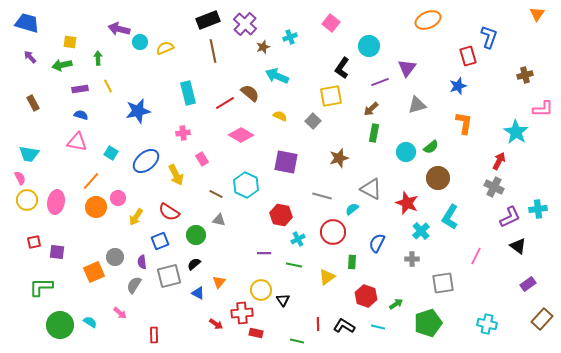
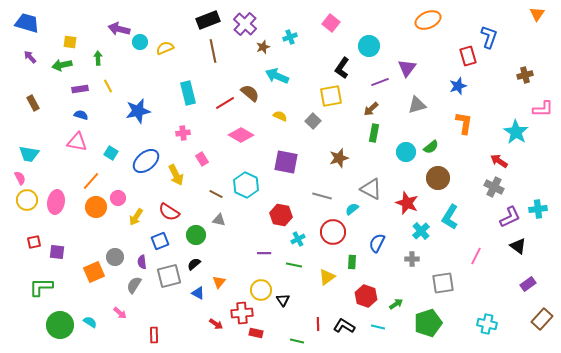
red arrow at (499, 161): rotated 84 degrees counterclockwise
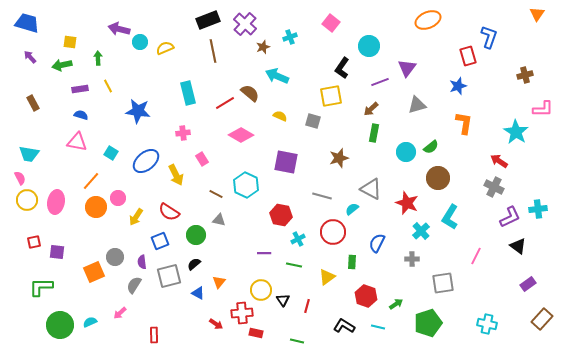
blue star at (138, 111): rotated 20 degrees clockwise
gray square at (313, 121): rotated 28 degrees counterclockwise
pink arrow at (120, 313): rotated 96 degrees clockwise
cyan semicircle at (90, 322): rotated 56 degrees counterclockwise
red line at (318, 324): moved 11 px left, 18 px up; rotated 16 degrees clockwise
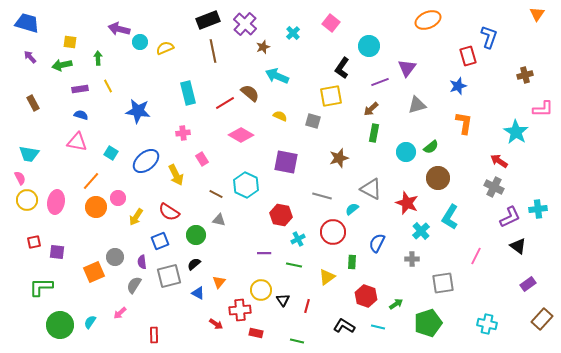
cyan cross at (290, 37): moved 3 px right, 4 px up; rotated 24 degrees counterclockwise
red cross at (242, 313): moved 2 px left, 3 px up
cyan semicircle at (90, 322): rotated 32 degrees counterclockwise
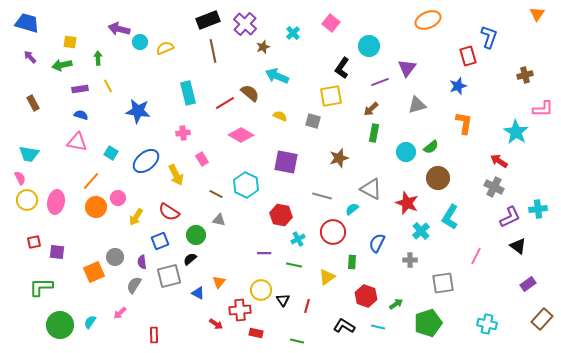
gray cross at (412, 259): moved 2 px left, 1 px down
black semicircle at (194, 264): moved 4 px left, 5 px up
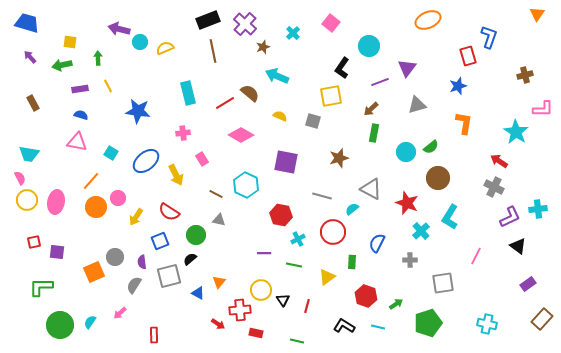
red arrow at (216, 324): moved 2 px right
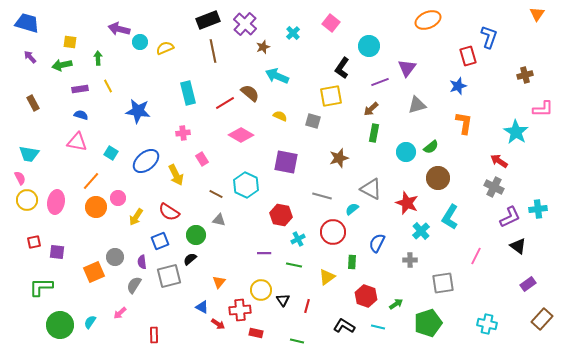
blue triangle at (198, 293): moved 4 px right, 14 px down
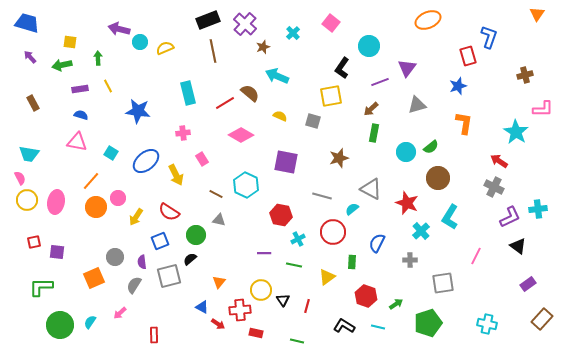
orange square at (94, 272): moved 6 px down
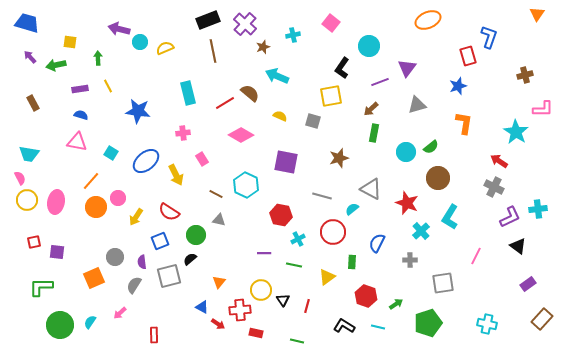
cyan cross at (293, 33): moved 2 px down; rotated 32 degrees clockwise
green arrow at (62, 65): moved 6 px left
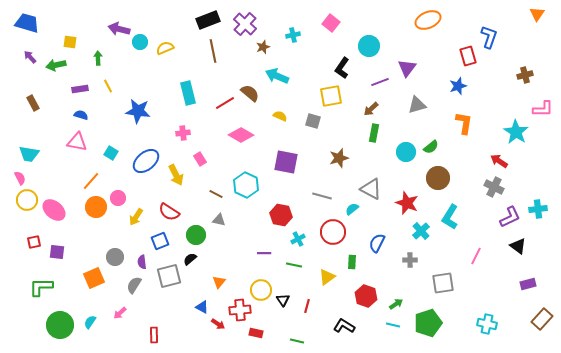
pink rectangle at (202, 159): moved 2 px left
pink ellipse at (56, 202): moved 2 px left, 8 px down; rotated 60 degrees counterclockwise
purple rectangle at (528, 284): rotated 21 degrees clockwise
cyan line at (378, 327): moved 15 px right, 2 px up
